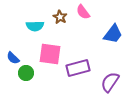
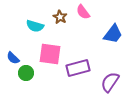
cyan semicircle: rotated 18 degrees clockwise
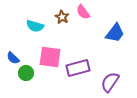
brown star: moved 2 px right
blue trapezoid: moved 2 px right, 1 px up
pink square: moved 3 px down
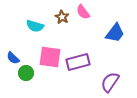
purple rectangle: moved 6 px up
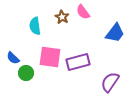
cyan semicircle: rotated 66 degrees clockwise
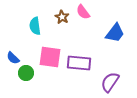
purple rectangle: moved 1 px right, 1 px down; rotated 20 degrees clockwise
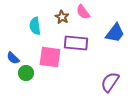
purple rectangle: moved 3 px left, 20 px up
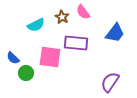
cyan semicircle: moved 1 px right, 1 px up; rotated 108 degrees counterclockwise
